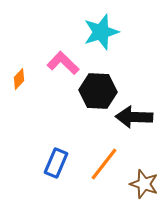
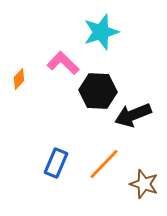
black arrow: moved 1 px left, 2 px up; rotated 24 degrees counterclockwise
orange line: rotated 6 degrees clockwise
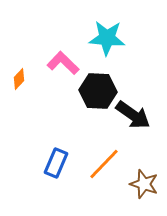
cyan star: moved 6 px right, 6 px down; rotated 21 degrees clockwise
black arrow: rotated 123 degrees counterclockwise
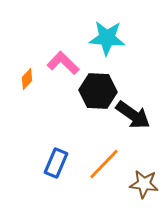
orange diamond: moved 8 px right
brown star: rotated 12 degrees counterclockwise
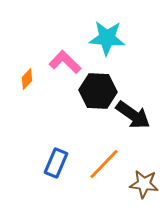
pink L-shape: moved 2 px right, 1 px up
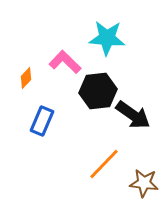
orange diamond: moved 1 px left, 1 px up
black hexagon: rotated 9 degrees counterclockwise
blue rectangle: moved 14 px left, 42 px up
brown star: moved 1 px up
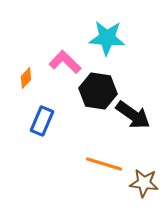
black hexagon: rotated 15 degrees clockwise
orange line: rotated 63 degrees clockwise
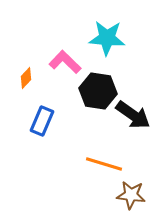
brown star: moved 13 px left, 12 px down
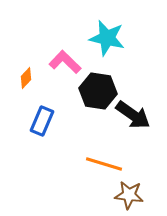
cyan star: rotated 9 degrees clockwise
brown star: moved 2 px left
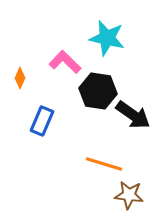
orange diamond: moved 6 px left; rotated 20 degrees counterclockwise
